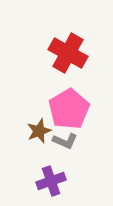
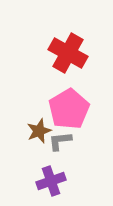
gray L-shape: moved 5 px left; rotated 150 degrees clockwise
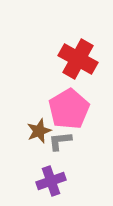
red cross: moved 10 px right, 6 px down
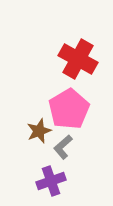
gray L-shape: moved 3 px right, 6 px down; rotated 35 degrees counterclockwise
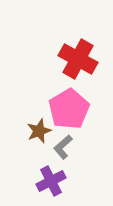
purple cross: rotated 8 degrees counterclockwise
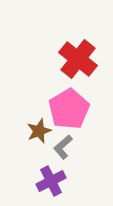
red cross: rotated 9 degrees clockwise
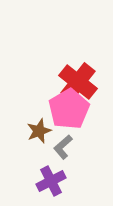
red cross: moved 23 px down
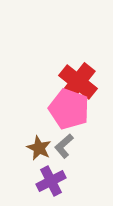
pink pentagon: rotated 21 degrees counterclockwise
brown star: moved 17 px down; rotated 25 degrees counterclockwise
gray L-shape: moved 1 px right, 1 px up
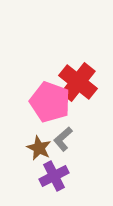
pink pentagon: moved 19 px left, 7 px up
gray L-shape: moved 1 px left, 7 px up
purple cross: moved 3 px right, 5 px up
